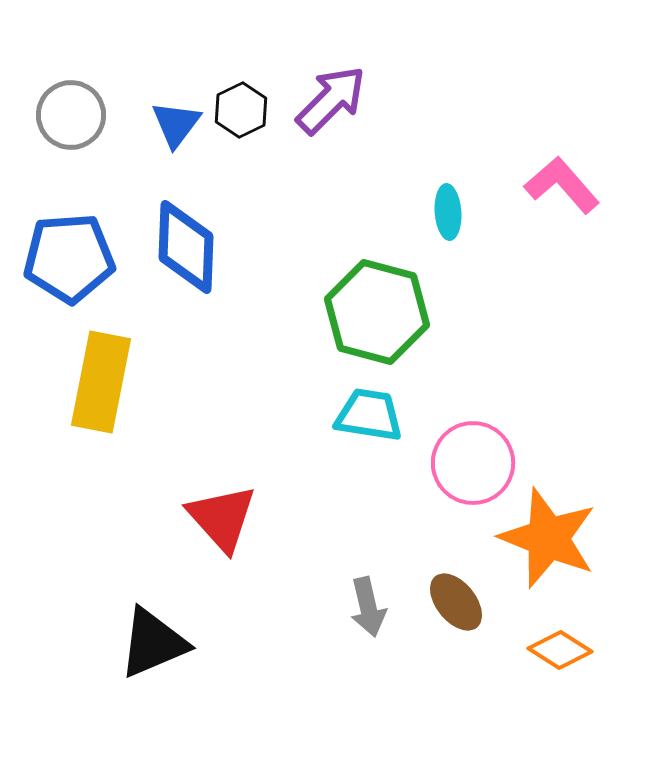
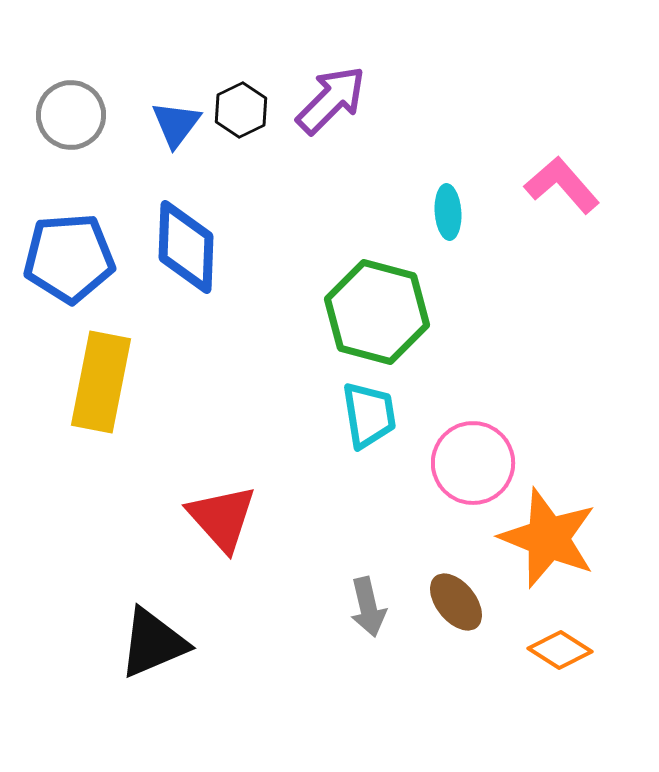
cyan trapezoid: rotated 72 degrees clockwise
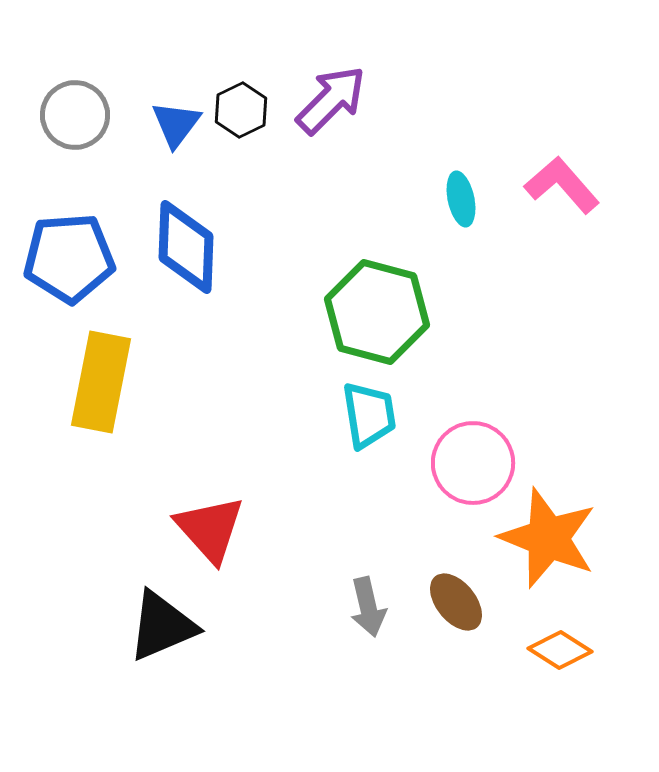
gray circle: moved 4 px right
cyan ellipse: moved 13 px right, 13 px up; rotated 8 degrees counterclockwise
red triangle: moved 12 px left, 11 px down
black triangle: moved 9 px right, 17 px up
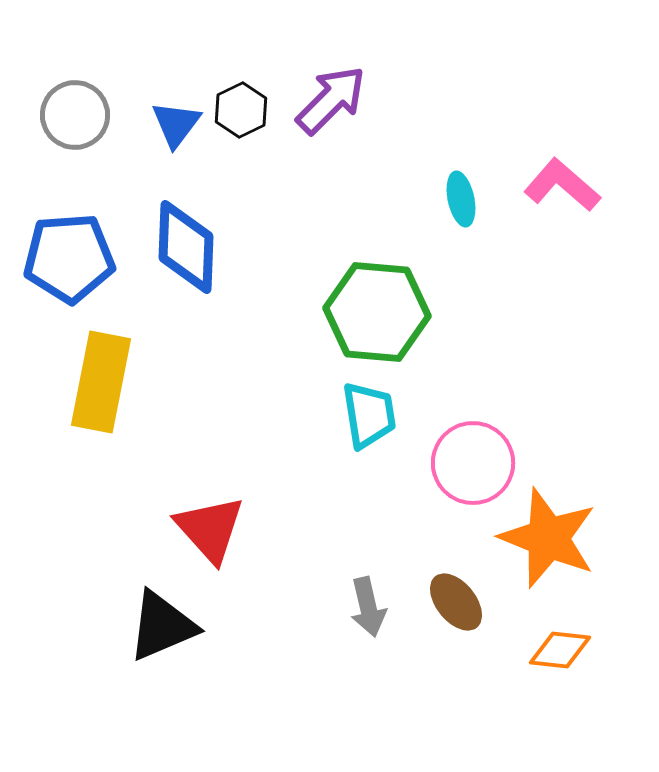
pink L-shape: rotated 8 degrees counterclockwise
green hexagon: rotated 10 degrees counterclockwise
orange diamond: rotated 26 degrees counterclockwise
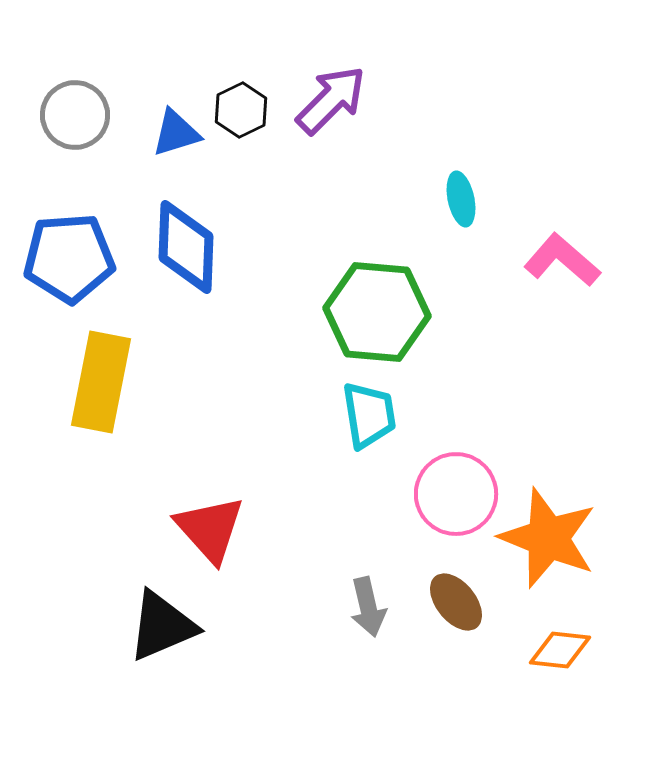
blue triangle: moved 9 px down; rotated 36 degrees clockwise
pink L-shape: moved 75 px down
pink circle: moved 17 px left, 31 px down
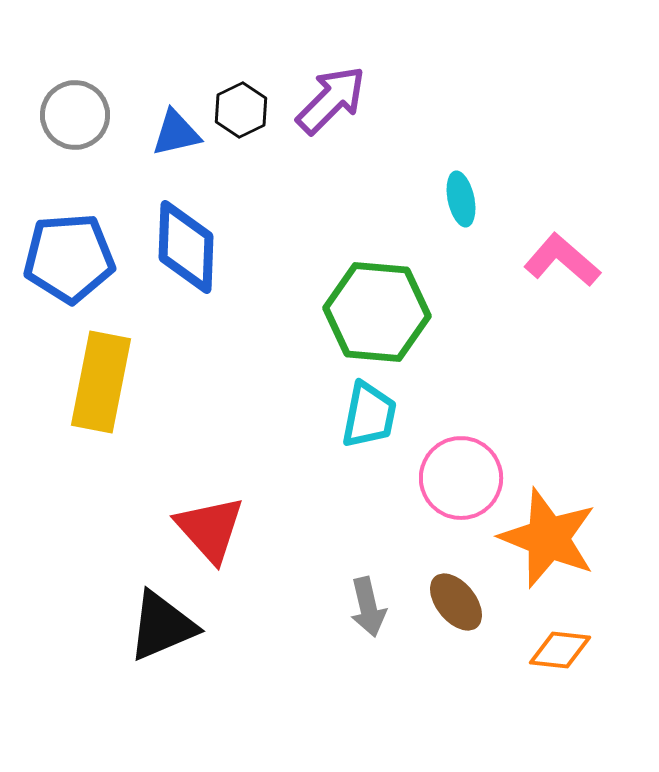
blue triangle: rotated 4 degrees clockwise
cyan trapezoid: rotated 20 degrees clockwise
pink circle: moved 5 px right, 16 px up
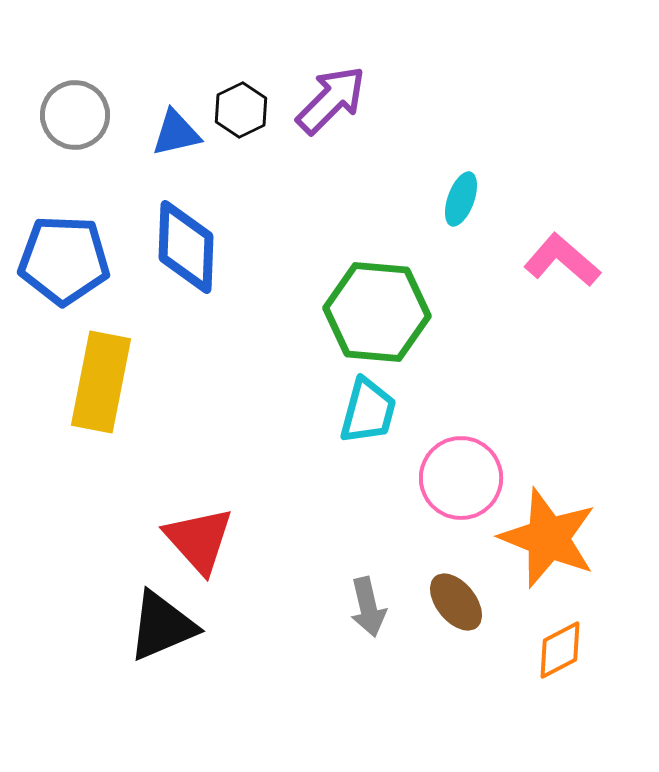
cyan ellipse: rotated 32 degrees clockwise
blue pentagon: moved 5 px left, 2 px down; rotated 6 degrees clockwise
cyan trapezoid: moved 1 px left, 4 px up; rotated 4 degrees clockwise
red triangle: moved 11 px left, 11 px down
orange diamond: rotated 34 degrees counterclockwise
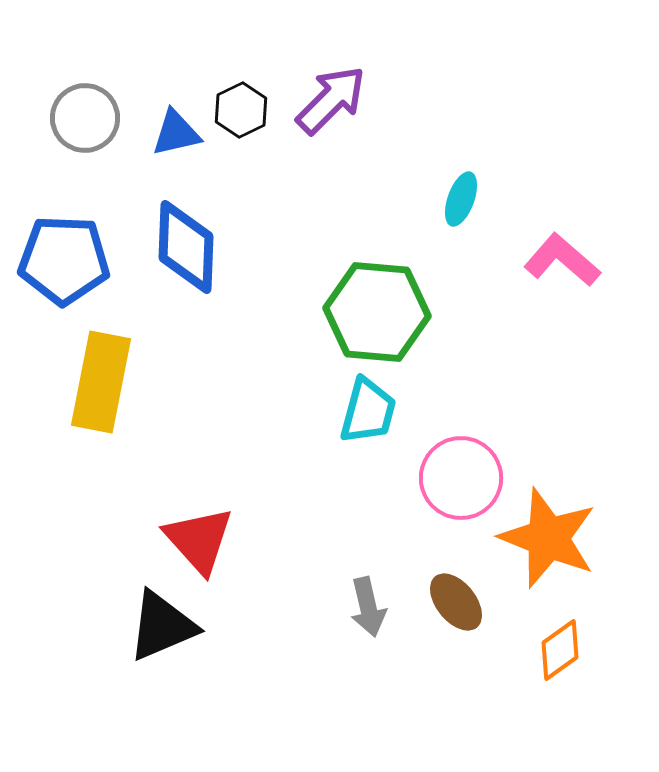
gray circle: moved 10 px right, 3 px down
orange diamond: rotated 8 degrees counterclockwise
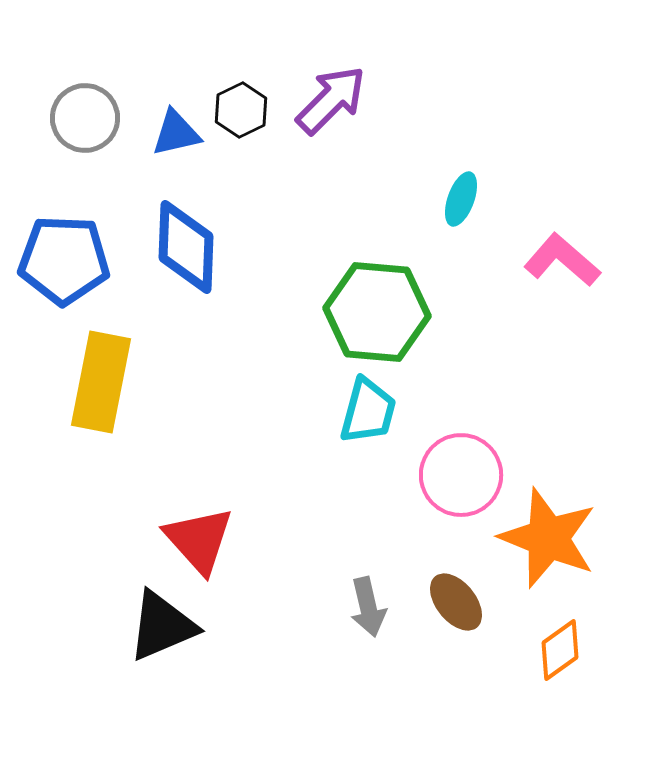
pink circle: moved 3 px up
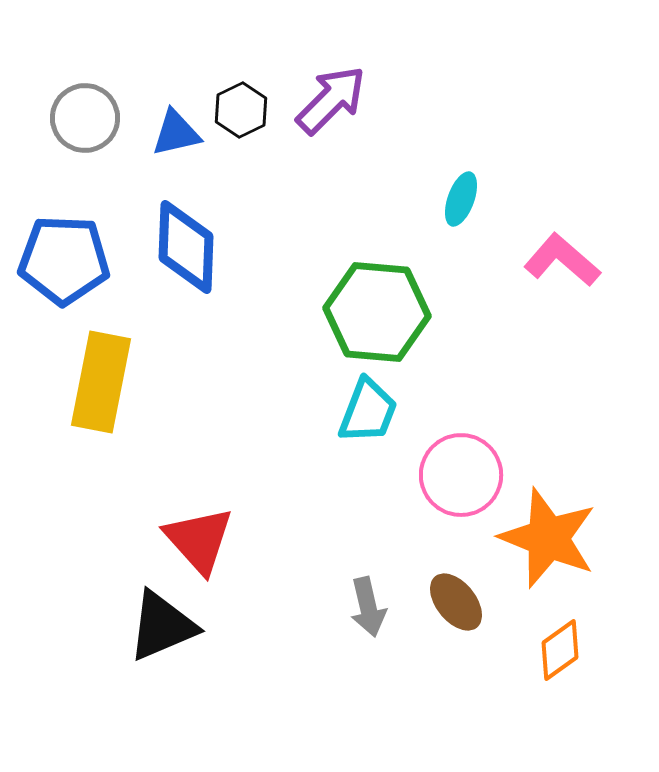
cyan trapezoid: rotated 6 degrees clockwise
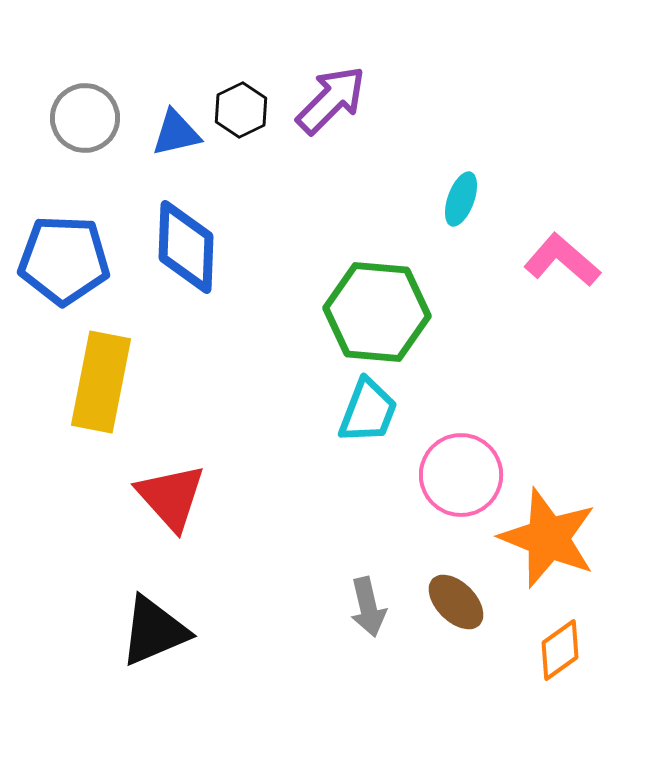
red triangle: moved 28 px left, 43 px up
brown ellipse: rotated 6 degrees counterclockwise
black triangle: moved 8 px left, 5 px down
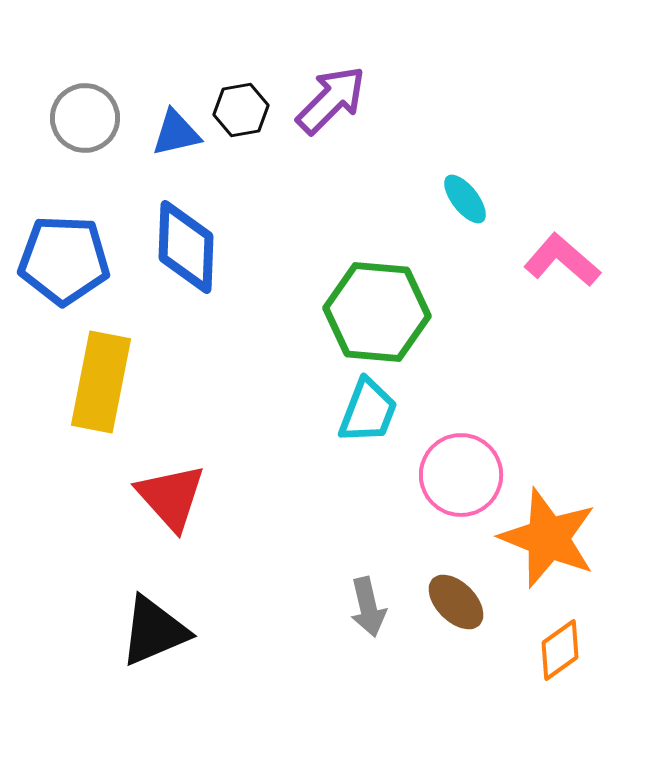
black hexagon: rotated 16 degrees clockwise
cyan ellipse: moved 4 px right; rotated 58 degrees counterclockwise
